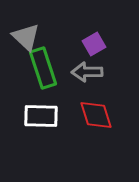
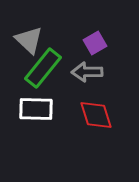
gray triangle: moved 3 px right, 3 px down
purple square: moved 1 px right, 1 px up
green rectangle: rotated 57 degrees clockwise
white rectangle: moved 5 px left, 7 px up
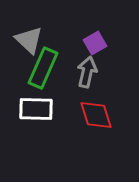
green rectangle: rotated 15 degrees counterclockwise
gray arrow: rotated 104 degrees clockwise
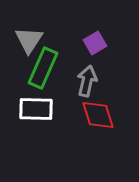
gray triangle: rotated 20 degrees clockwise
gray arrow: moved 9 px down
red diamond: moved 2 px right
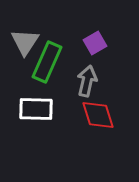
gray triangle: moved 4 px left, 2 px down
green rectangle: moved 4 px right, 6 px up
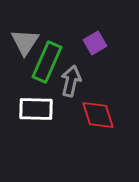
gray arrow: moved 16 px left
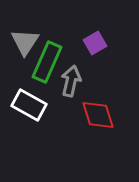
white rectangle: moved 7 px left, 4 px up; rotated 28 degrees clockwise
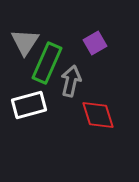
green rectangle: moved 1 px down
white rectangle: rotated 44 degrees counterclockwise
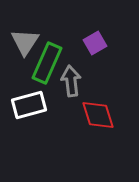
gray arrow: rotated 20 degrees counterclockwise
